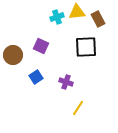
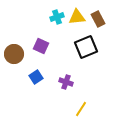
yellow triangle: moved 5 px down
black square: rotated 20 degrees counterclockwise
brown circle: moved 1 px right, 1 px up
yellow line: moved 3 px right, 1 px down
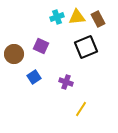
blue square: moved 2 px left
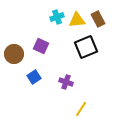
yellow triangle: moved 3 px down
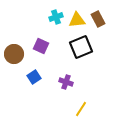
cyan cross: moved 1 px left
black square: moved 5 px left
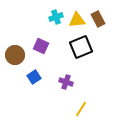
brown circle: moved 1 px right, 1 px down
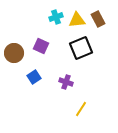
black square: moved 1 px down
brown circle: moved 1 px left, 2 px up
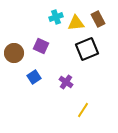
yellow triangle: moved 1 px left, 3 px down
black square: moved 6 px right, 1 px down
purple cross: rotated 16 degrees clockwise
yellow line: moved 2 px right, 1 px down
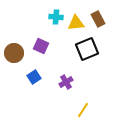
cyan cross: rotated 24 degrees clockwise
purple cross: rotated 24 degrees clockwise
